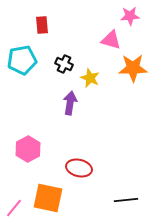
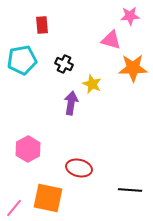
yellow star: moved 2 px right, 6 px down
purple arrow: moved 1 px right
black line: moved 4 px right, 10 px up; rotated 10 degrees clockwise
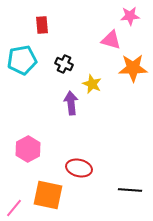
purple arrow: rotated 15 degrees counterclockwise
orange square: moved 3 px up
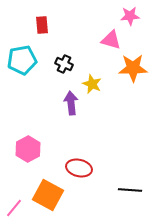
orange square: rotated 16 degrees clockwise
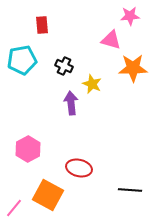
black cross: moved 2 px down
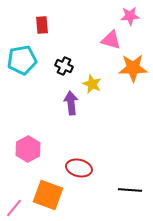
orange square: rotated 8 degrees counterclockwise
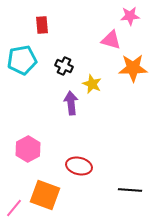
red ellipse: moved 2 px up
orange square: moved 3 px left
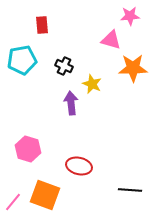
pink hexagon: rotated 15 degrees counterclockwise
pink line: moved 1 px left, 6 px up
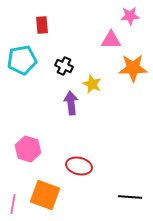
pink triangle: rotated 15 degrees counterclockwise
black line: moved 7 px down
pink line: moved 2 px down; rotated 30 degrees counterclockwise
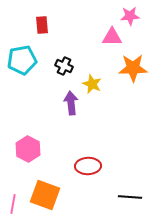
pink triangle: moved 1 px right, 3 px up
pink hexagon: rotated 10 degrees clockwise
red ellipse: moved 9 px right; rotated 15 degrees counterclockwise
